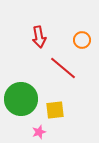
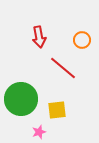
yellow square: moved 2 px right
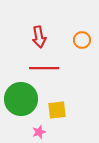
red line: moved 19 px left; rotated 40 degrees counterclockwise
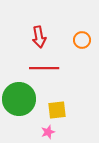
green circle: moved 2 px left
pink star: moved 9 px right
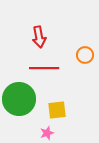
orange circle: moved 3 px right, 15 px down
pink star: moved 1 px left, 1 px down
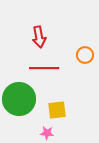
pink star: rotated 24 degrees clockwise
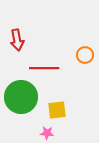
red arrow: moved 22 px left, 3 px down
green circle: moved 2 px right, 2 px up
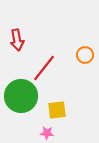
red line: rotated 52 degrees counterclockwise
green circle: moved 1 px up
